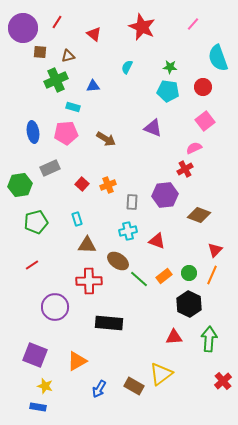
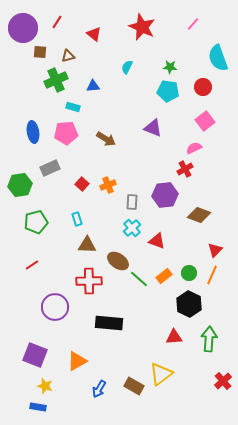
cyan cross at (128, 231): moved 4 px right, 3 px up; rotated 30 degrees counterclockwise
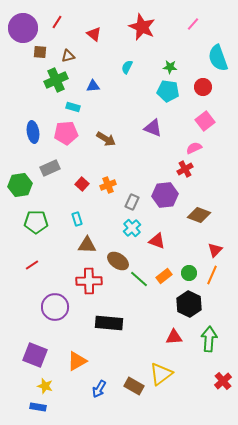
gray rectangle at (132, 202): rotated 21 degrees clockwise
green pentagon at (36, 222): rotated 15 degrees clockwise
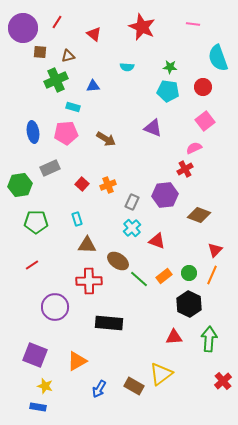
pink line at (193, 24): rotated 56 degrees clockwise
cyan semicircle at (127, 67): rotated 112 degrees counterclockwise
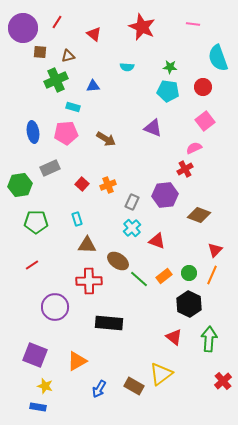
red triangle at (174, 337): rotated 42 degrees clockwise
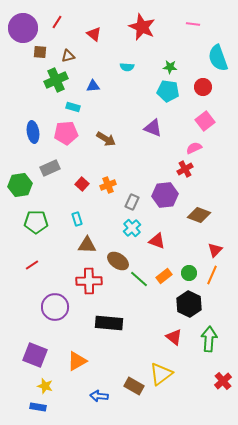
blue arrow at (99, 389): moved 7 px down; rotated 66 degrees clockwise
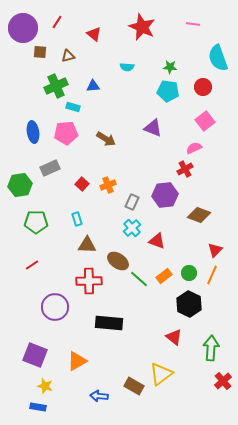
green cross at (56, 80): moved 6 px down
green arrow at (209, 339): moved 2 px right, 9 px down
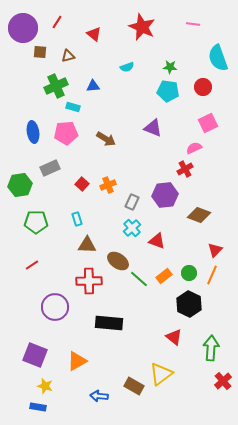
cyan semicircle at (127, 67): rotated 24 degrees counterclockwise
pink square at (205, 121): moved 3 px right, 2 px down; rotated 12 degrees clockwise
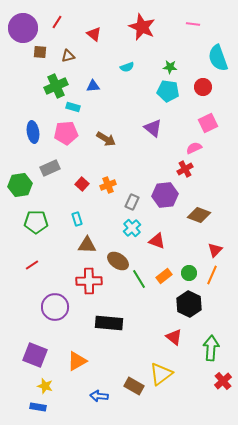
purple triangle at (153, 128): rotated 18 degrees clockwise
green line at (139, 279): rotated 18 degrees clockwise
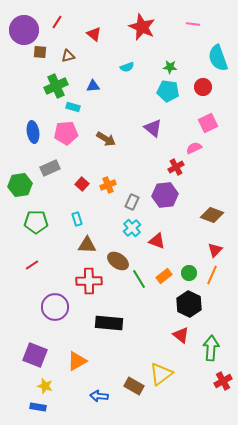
purple circle at (23, 28): moved 1 px right, 2 px down
red cross at (185, 169): moved 9 px left, 2 px up
brown diamond at (199, 215): moved 13 px right
red triangle at (174, 337): moved 7 px right, 2 px up
red cross at (223, 381): rotated 12 degrees clockwise
